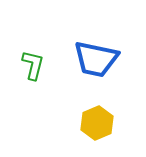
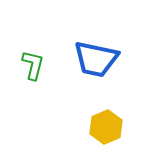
yellow hexagon: moved 9 px right, 4 px down
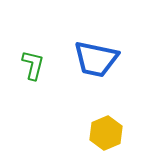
yellow hexagon: moved 6 px down
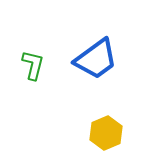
blue trapezoid: rotated 48 degrees counterclockwise
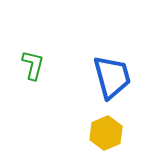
blue trapezoid: moved 16 px right, 18 px down; rotated 69 degrees counterclockwise
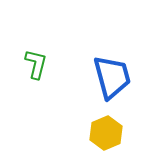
green L-shape: moved 3 px right, 1 px up
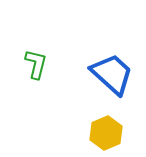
blue trapezoid: moved 3 px up; rotated 33 degrees counterclockwise
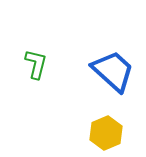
blue trapezoid: moved 1 px right, 3 px up
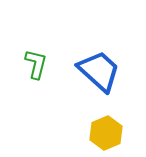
blue trapezoid: moved 14 px left
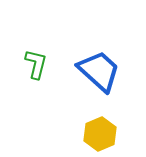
yellow hexagon: moved 6 px left, 1 px down
